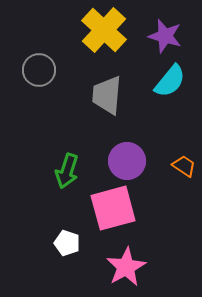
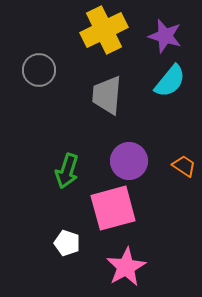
yellow cross: rotated 21 degrees clockwise
purple circle: moved 2 px right
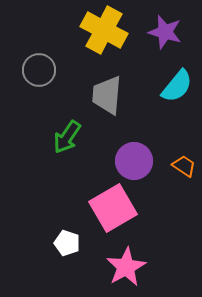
yellow cross: rotated 36 degrees counterclockwise
purple star: moved 4 px up
cyan semicircle: moved 7 px right, 5 px down
purple circle: moved 5 px right
green arrow: moved 34 px up; rotated 16 degrees clockwise
pink square: rotated 15 degrees counterclockwise
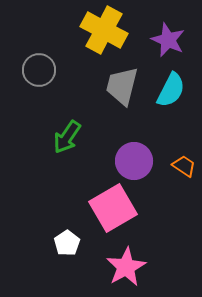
purple star: moved 3 px right, 8 px down; rotated 8 degrees clockwise
cyan semicircle: moved 6 px left, 4 px down; rotated 12 degrees counterclockwise
gray trapezoid: moved 15 px right, 9 px up; rotated 9 degrees clockwise
white pentagon: rotated 20 degrees clockwise
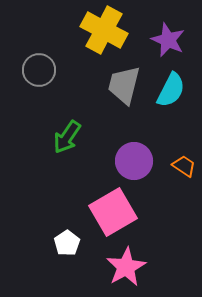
gray trapezoid: moved 2 px right, 1 px up
pink square: moved 4 px down
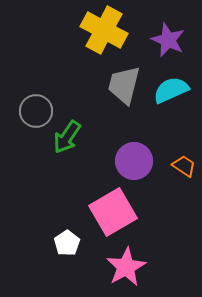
gray circle: moved 3 px left, 41 px down
cyan semicircle: rotated 141 degrees counterclockwise
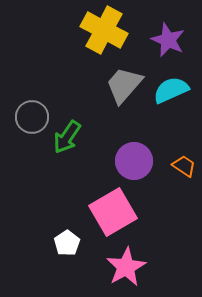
gray trapezoid: rotated 27 degrees clockwise
gray circle: moved 4 px left, 6 px down
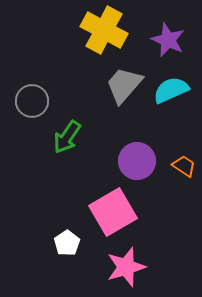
gray circle: moved 16 px up
purple circle: moved 3 px right
pink star: rotated 12 degrees clockwise
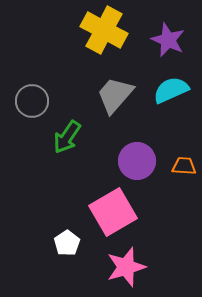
gray trapezoid: moved 9 px left, 10 px down
orange trapezoid: rotated 30 degrees counterclockwise
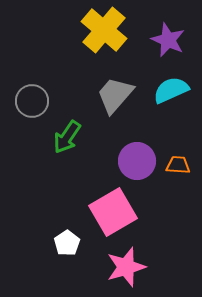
yellow cross: rotated 12 degrees clockwise
orange trapezoid: moved 6 px left, 1 px up
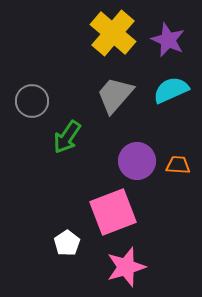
yellow cross: moved 9 px right, 3 px down
pink square: rotated 9 degrees clockwise
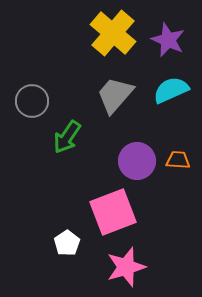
orange trapezoid: moved 5 px up
